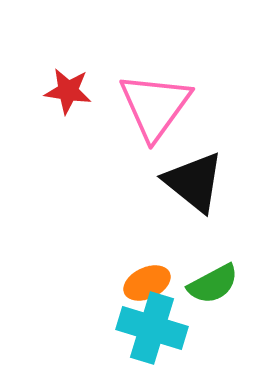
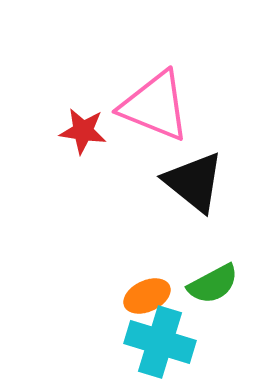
red star: moved 15 px right, 40 px down
pink triangle: rotated 44 degrees counterclockwise
orange ellipse: moved 13 px down
cyan cross: moved 8 px right, 14 px down
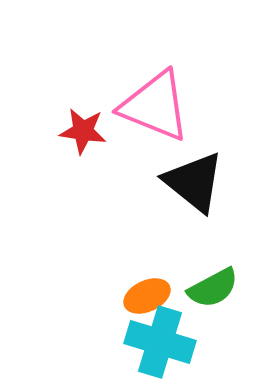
green semicircle: moved 4 px down
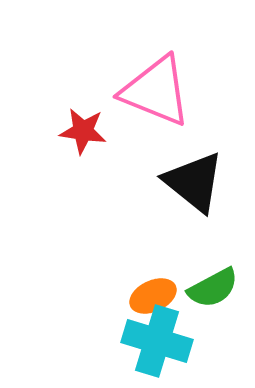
pink triangle: moved 1 px right, 15 px up
orange ellipse: moved 6 px right
cyan cross: moved 3 px left, 1 px up
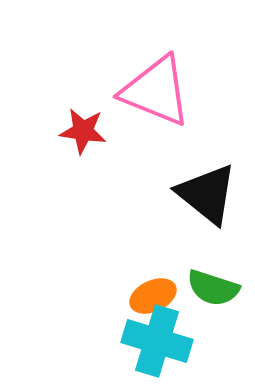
black triangle: moved 13 px right, 12 px down
green semicircle: rotated 46 degrees clockwise
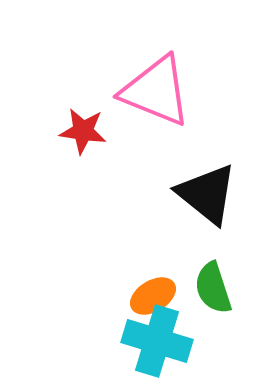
green semicircle: rotated 54 degrees clockwise
orange ellipse: rotated 6 degrees counterclockwise
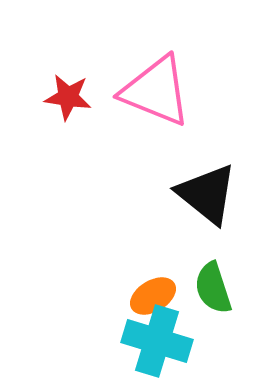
red star: moved 15 px left, 34 px up
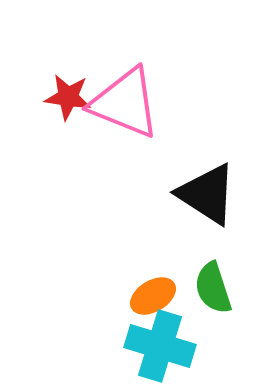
pink triangle: moved 31 px left, 12 px down
black triangle: rotated 6 degrees counterclockwise
cyan cross: moved 3 px right, 5 px down
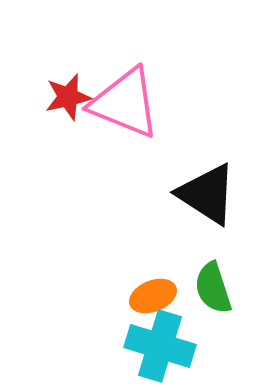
red star: rotated 21 degrees counterclockwise
orange ellipse: rotated 9 degrees clockwise
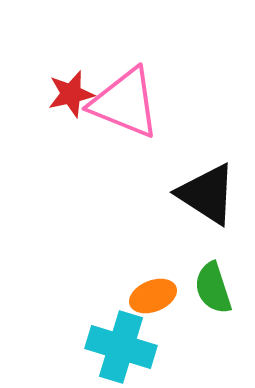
red star: moved 3 px right, 3 px up
cyan cross: moved 39 px left, 1 px down
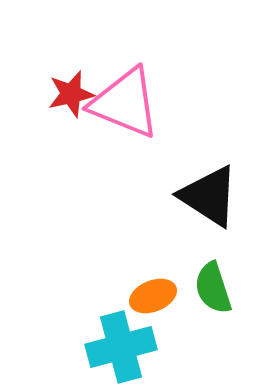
black triangle: moved 2 px right, 2 px down
cyan cross: rotated 32 degrees counterclockwise
